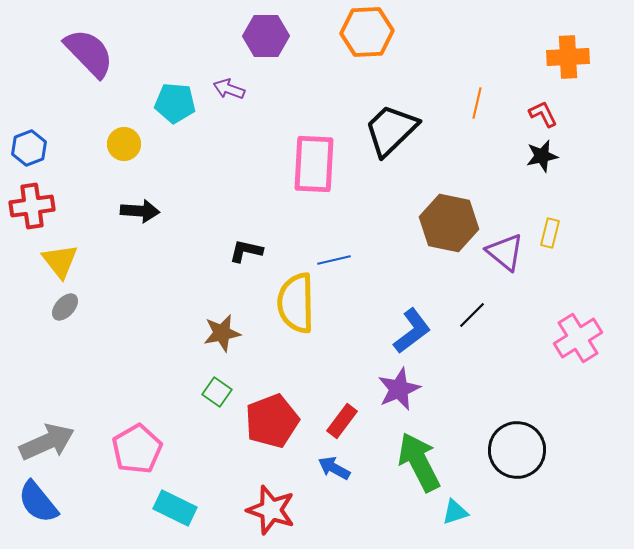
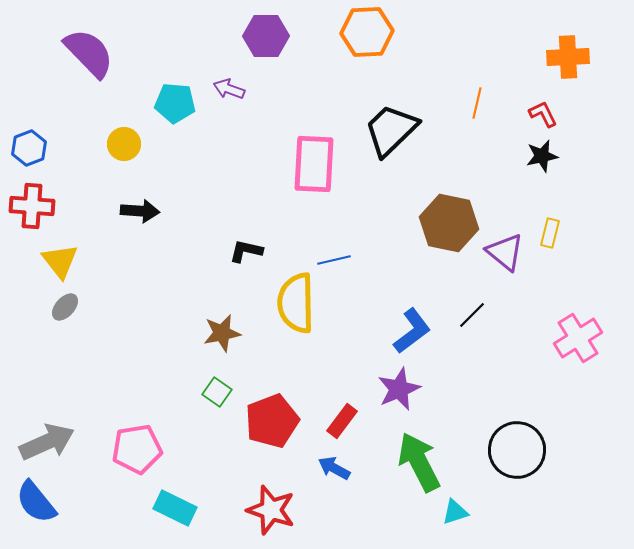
red cross: rotated 12 degrees clockwise
pink pentagon: rotated 21 degrees clockwise
blue semicircle: moved 2 px left
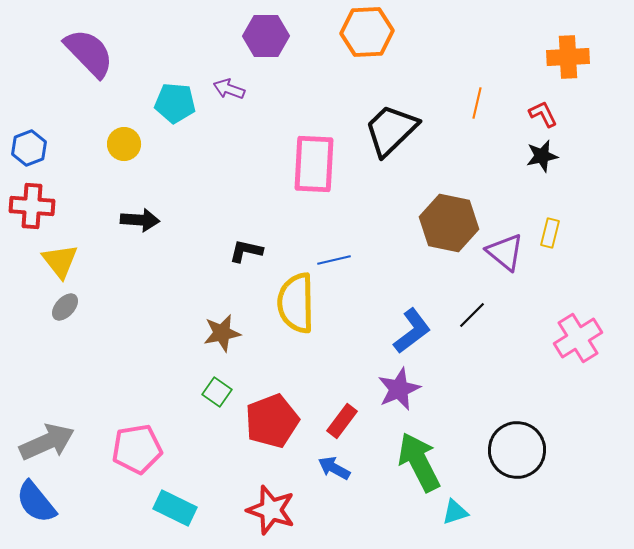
black arrow: moved 9 px down
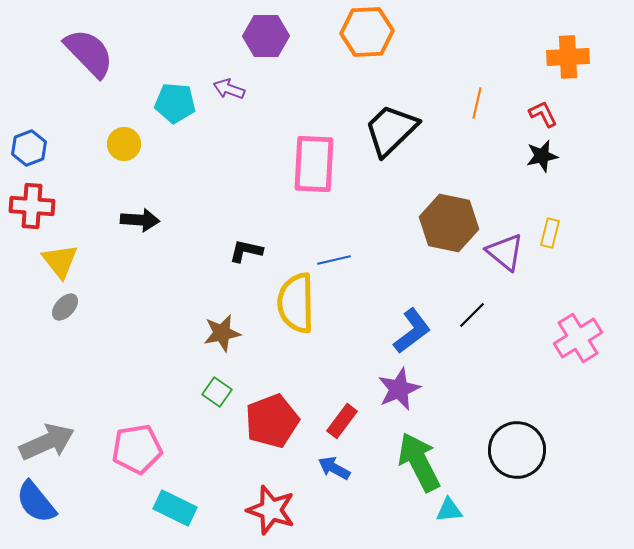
cyan triangle: moved 6 px left, 2 px up; rotated 12 degrees clockwise
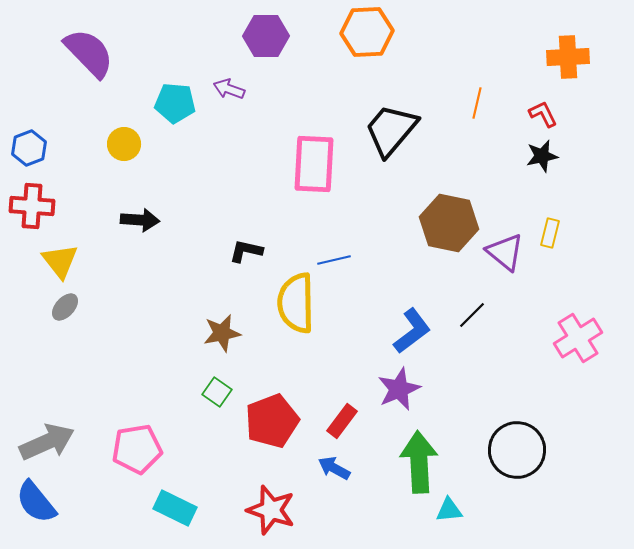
black trapezoid: rotated 6 degrees counterclockwise
green arrow: rotated 24 degrees clockwise
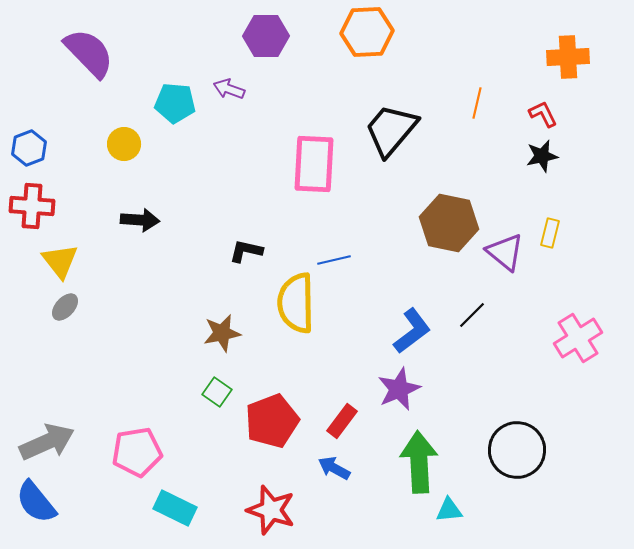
pink pentagon: moved 3 px down
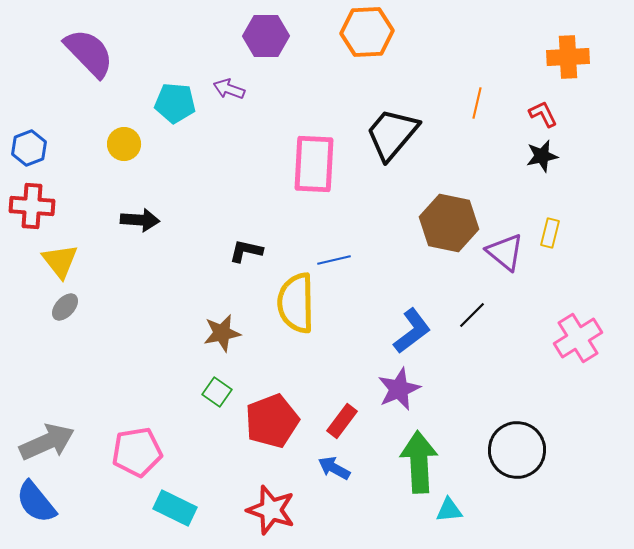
black trapezoid: moved 1 px right, 4 px down
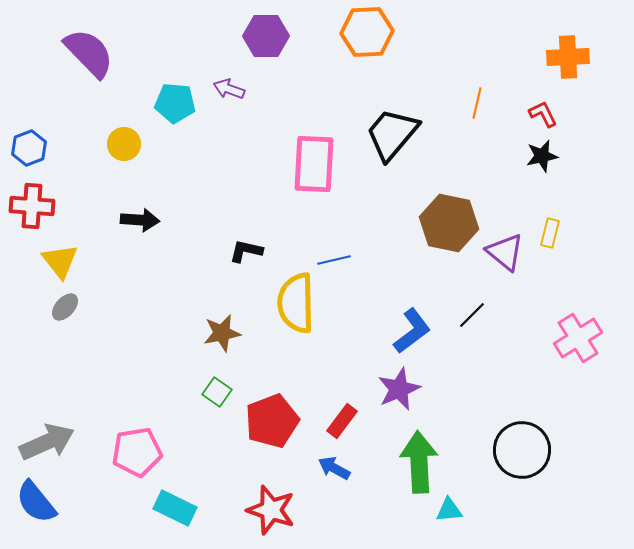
black circle: moved 5 px right
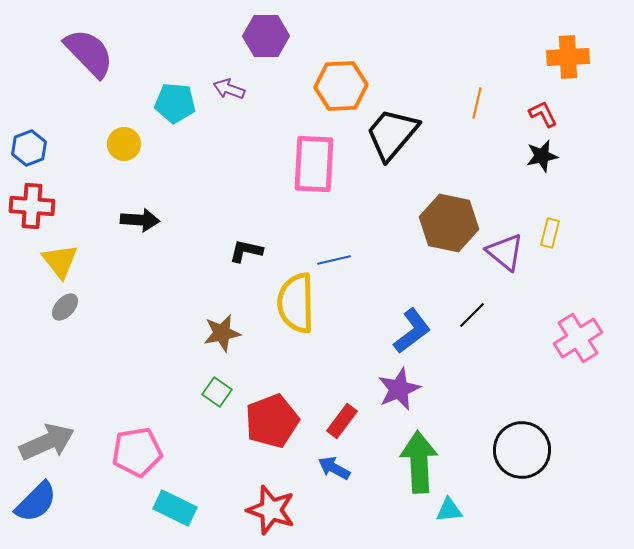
orange hexagon: moved 26 px left, 54 px down
blue semicircle: rotated 96 degrees counterclockwise
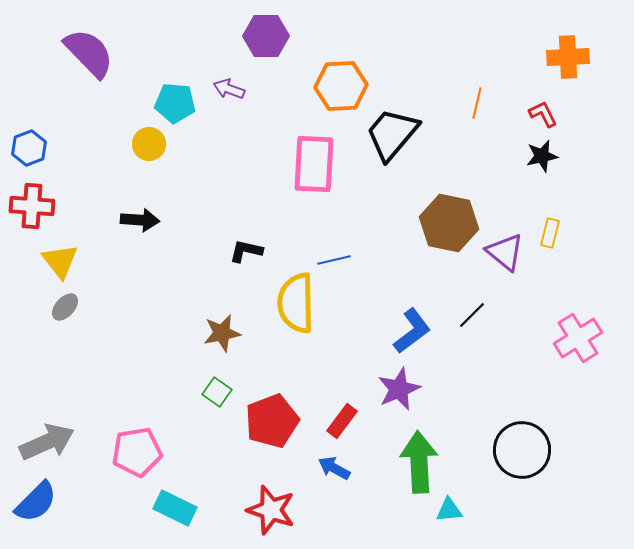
yellow circle: moved 25 px right
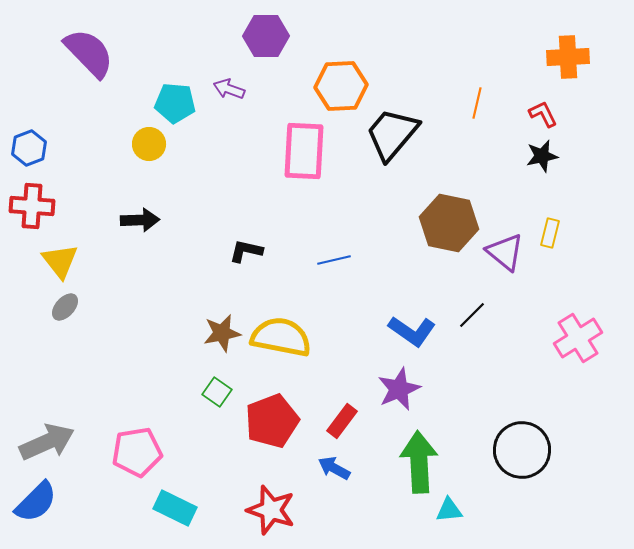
pink rectangle: moved 10 px left, 13 px up
black arrow: rotated 6 degrees counterclockwise
yellow semicircle: moved 15 px left, 34 px down; rotated 102 degrees clockwise
blue L-shape: rotated 72 degrees clockwise
